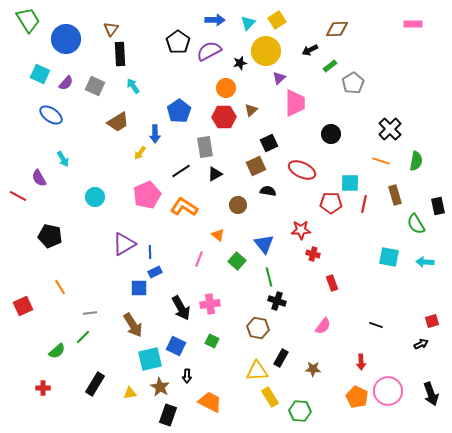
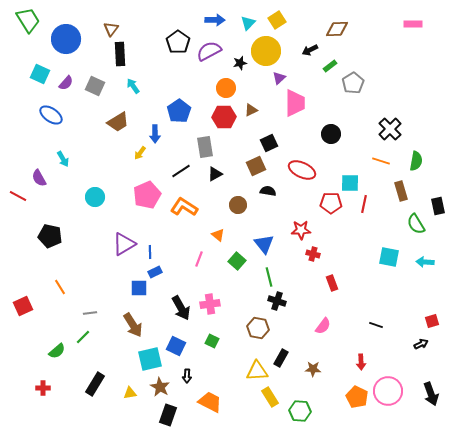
brown triangle at (251, 110): rotated 16 degrees clockwise
brown rectangle at (395, 195): moved 6 px right, 4 px up
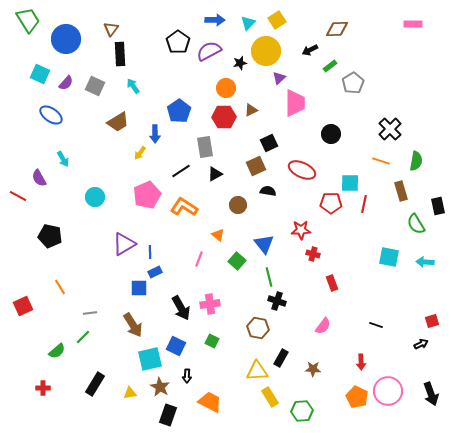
green hexagon at (300, 411): moved 2 px right; rotated 10 degrees counterclockwise
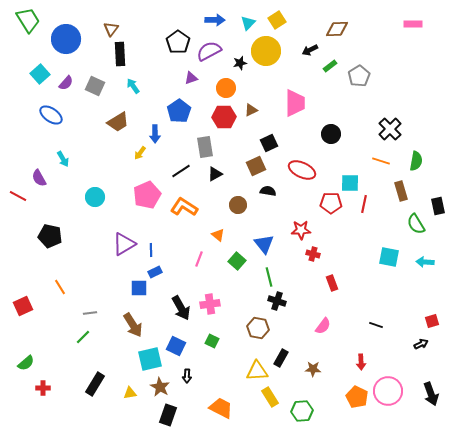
cyan square at (40, 74): rotated 24 degrees clockwise
purple triangle at (279, 78): moved 88 px left; rotated 24 degrees clockwise
gray pentagon at (353, 83): moved 6 px right, 7 px up
blue line at (150, 252): moved 1 px right, 2 px up
green semicircle at (57, 351): moved 31 px left, 12 px down
orange trapezoid at (210, 402): moved 11 px right, 6 px down
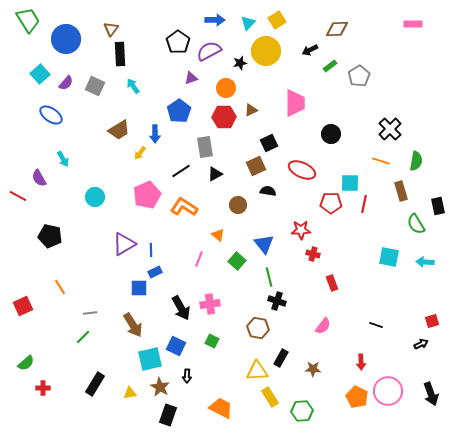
brown trapezoid at (118, 122): moved 1 px right, 8 px down
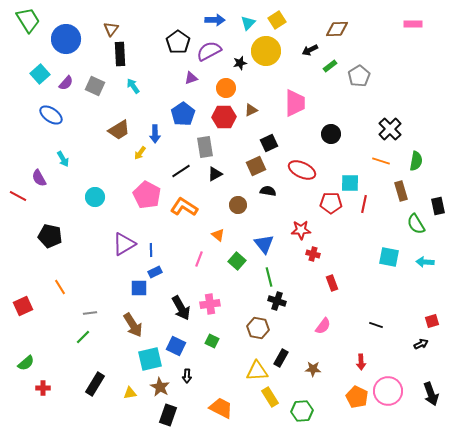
blue pentagon at (179, 111): moved 4 px right, 3 px down
pink pentagon at (147, 195): rotated 20 degrees counterclockwise
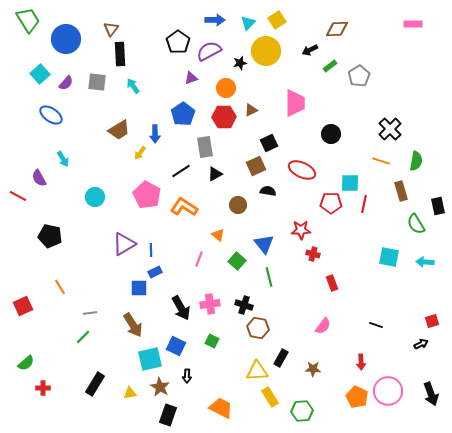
gray square at (95, 86): moved 2 px right, 4 px up; rotated 18 degrees counterclockwise
black cross at (277, 301): moved 33 px left, 4 px down
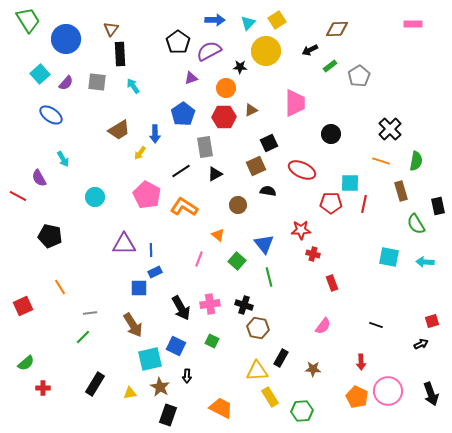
black star at (240, 63): moved 4 px down; rotated 16 degrees clockwise
purple triangle at (124, 244): rotated 30 degrees clockwise
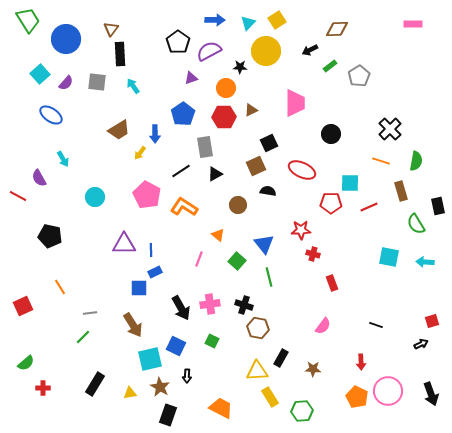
red line at (364, 204): moved 5 px right, 3 px down; rotated 54 degrees clockwise
